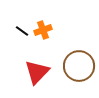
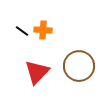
orange cross: rotated 24 degrees clockwise
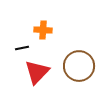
black line: moved 17 px down; rotated 48 degrees counterclockwise
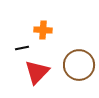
brown circle: moved 1 px up
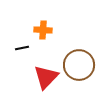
red triangle: moved 9 px right, 5 px down
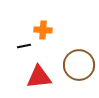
black line: moved 2 px right, 2 px up
red triangle: moved 7 px left; rotated 40 degrees clockwise
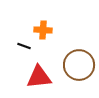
black line: rotated 32 degrees clockwise
